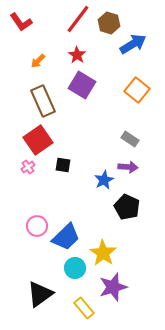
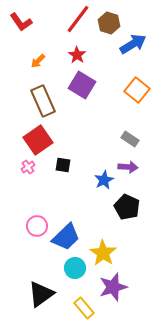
black triangle: moved 1 px right
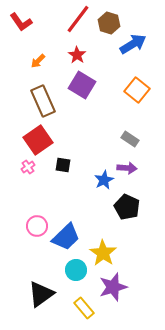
purple arrow: moved 1 px left, 1 px down
cyan circle: moved 1 px right, 2 px down
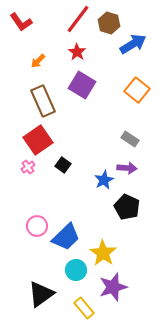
red star: moved 3 px up
black square: rotated 28 degrees clockwise
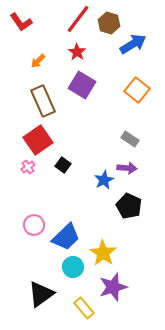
black pentagon: moved 2 px right, 1 px up
pink circle: moved 3 px left, 1 px up
cyan circle: moved 3 px left, 3 px up
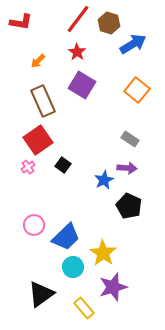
red L-shape: rotated 45 degrees counterclockwise
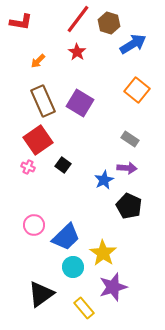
purple square: moved 2 px left, 18 px down
pink cross: rotated 32 degrees counterclockwise
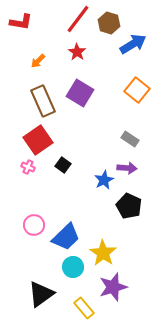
purple square: moved 10 px up
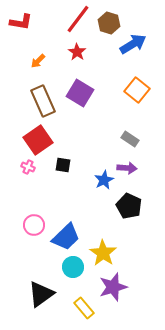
black square: rotated 28 degrees counterclockwise
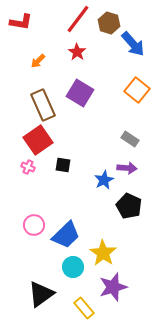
blue arrow: rotated 80 degrees clockwise
brown rectangle: moved 4 px down
blue trapezoid: moved 2 px up
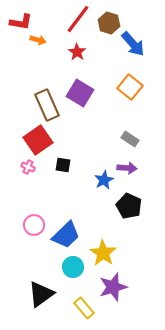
orange arrow: moved 21 px up; rotated 119 degrees counterclockwise
orange square: moved 7 px left, 3 px up
brown rectangle: moved 4 px right
